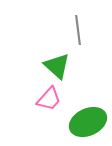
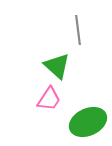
pink trapezoid: rotated 8 degrees counterclockwise
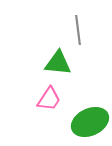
green triangle: moved 1 px right, 3 px up; rotated 36 degrees counterclockwise
green ellipse: moved 2 px right
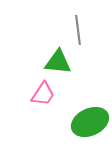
green triangle: moved 1 px up
pink trapezoid: moved 6 px left, 5 px up
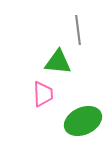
pink trapezoid: rotated 36 degrees counterclockwise
green ellipse: moved 7 px left, 1 px up
